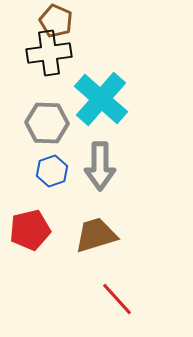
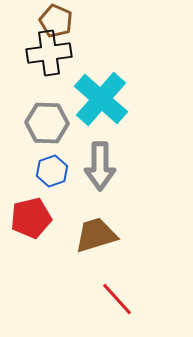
red pentagon: moved 1 px right, 12 px up
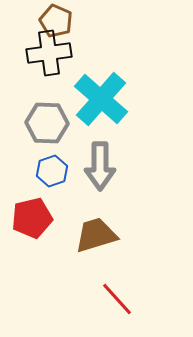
red pentagon: moved 1 px right
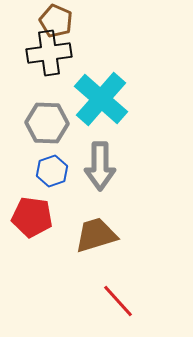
red pentagon: moved 1 px up; rotated 21 degrees clockwise
red line: moved 1 px right, 2 px down
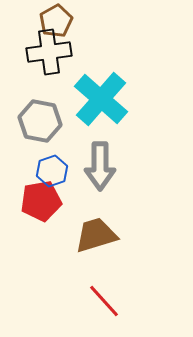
brown pentagon: rotated 20 degrees clockwise
black cross: moved 1 px up
gray hexagon: moved 7 px left, 2 px up; rotated 9 degrees clockwise
red pentagon: moved 9 px right, 16 px up; rotated 18 degrees counterclockwise
red line: moved 14 px left
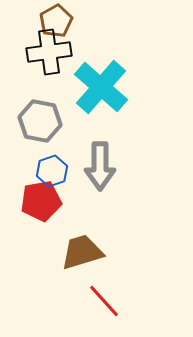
cyan cross: moved 12 px up
brown trapezoid: moved 14 px left, 17 px down
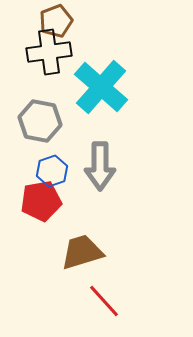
brown pentagon: rotated 8 degrees clockwise
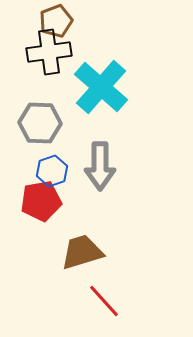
gray hexagon: moved 2 px down; rotated 9 degrees counterclockwise
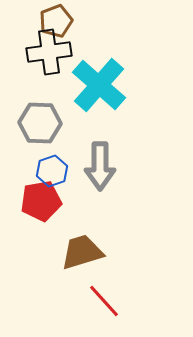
cyan cross: moved 2 px left, 2 px up
